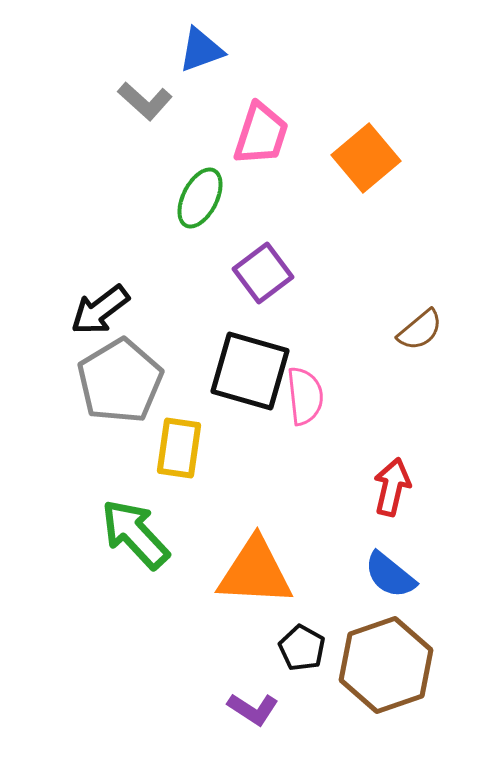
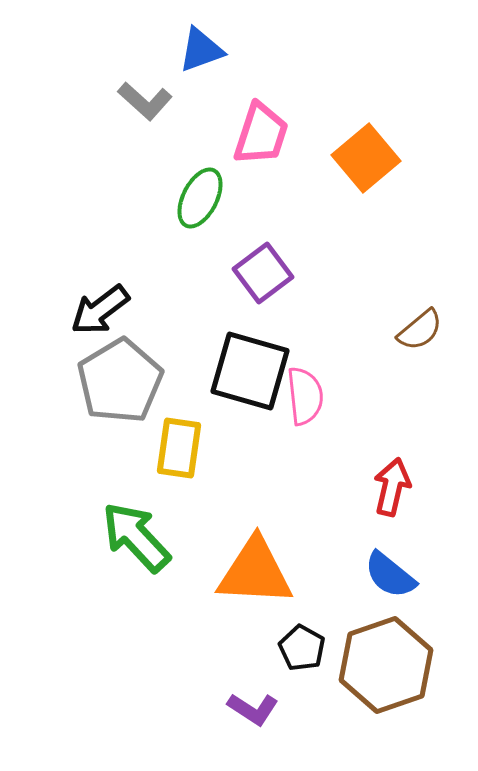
green arrow: moved 1 px right, 3 px down
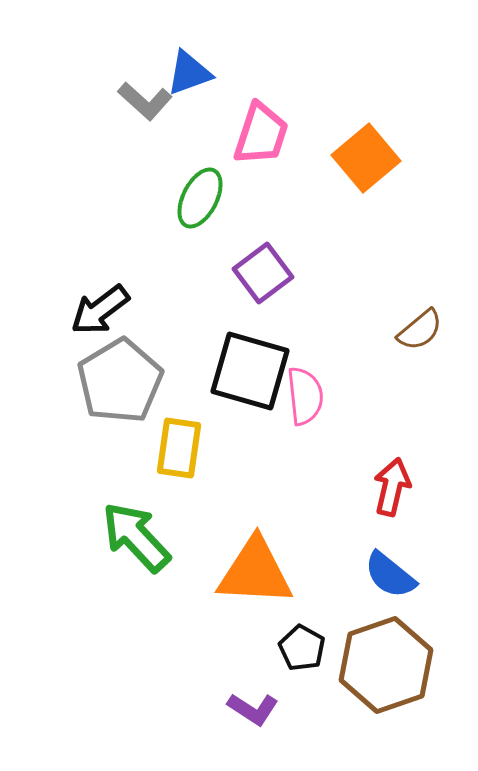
blue triangle: moved 12 px left, 23 px down
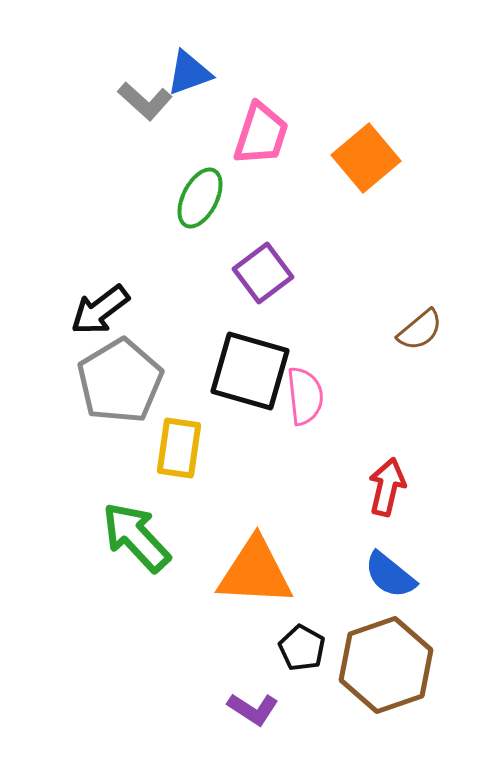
red arrow: moved 5 px left
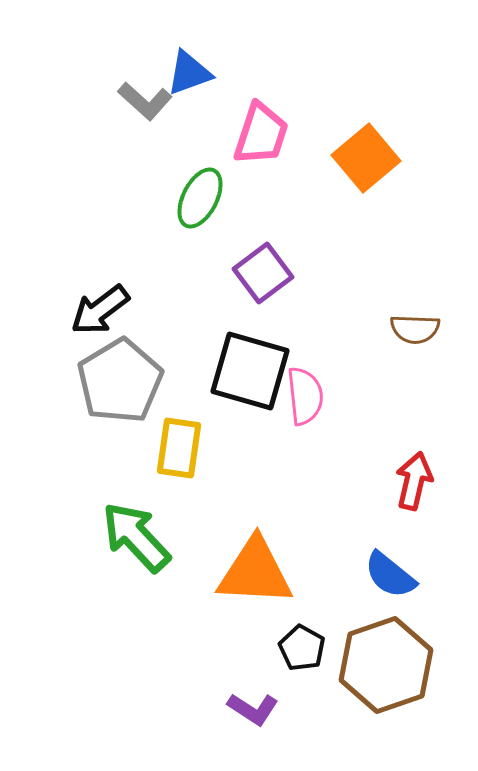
brown semicircle: moved 5 px left, 1 px up; rotated 42 degrees clockwise
red arrow: moved 27 px right, 6 px up
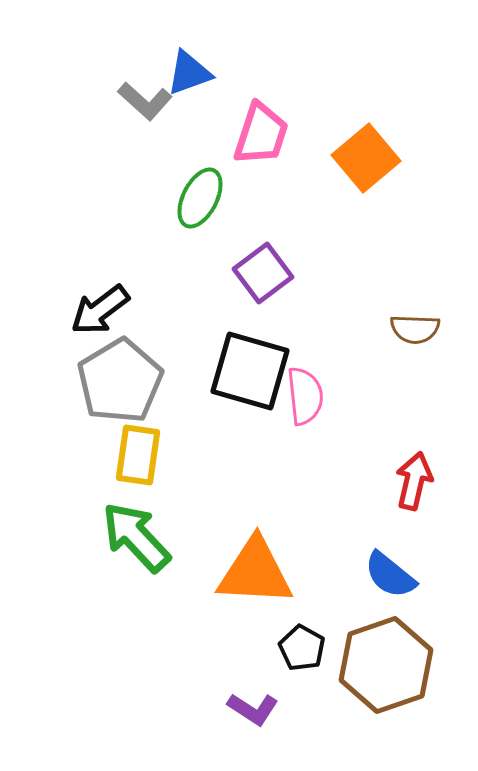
yellow rectangle: moved 41 px left, 7 px down
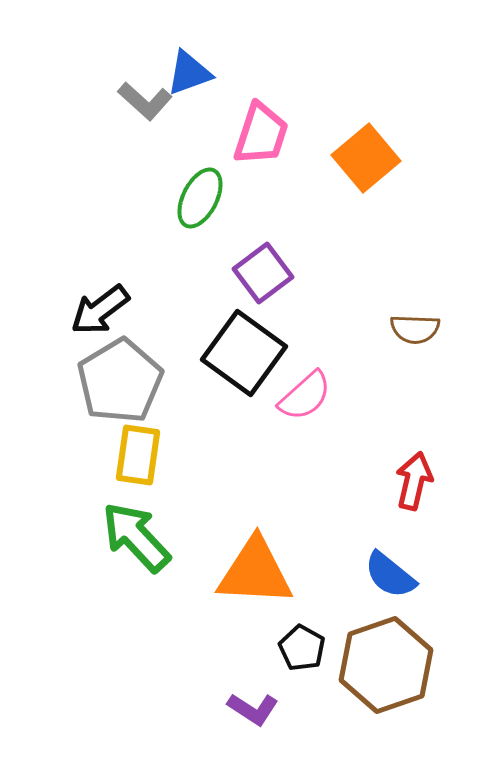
black square: moved 6 px left, 18 px up; rotated 20 degrees clockwise
pink semicircle: rotated 54 degrees clockwise
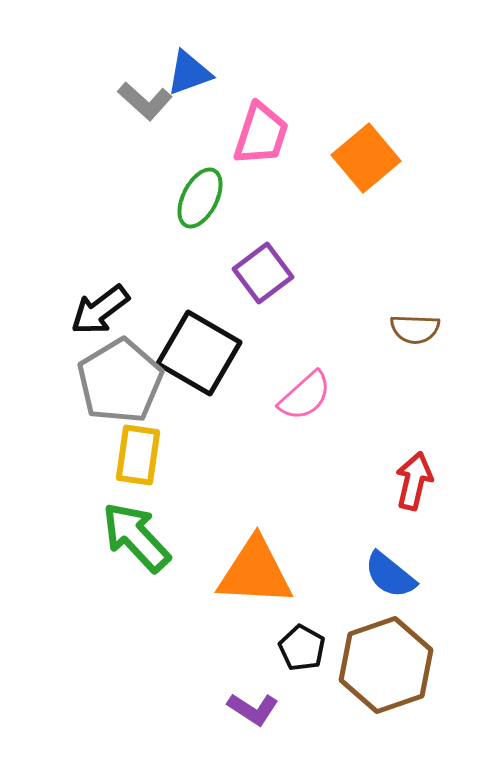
black square: moved 45 px left; rotated 6 degrees counterclockwise
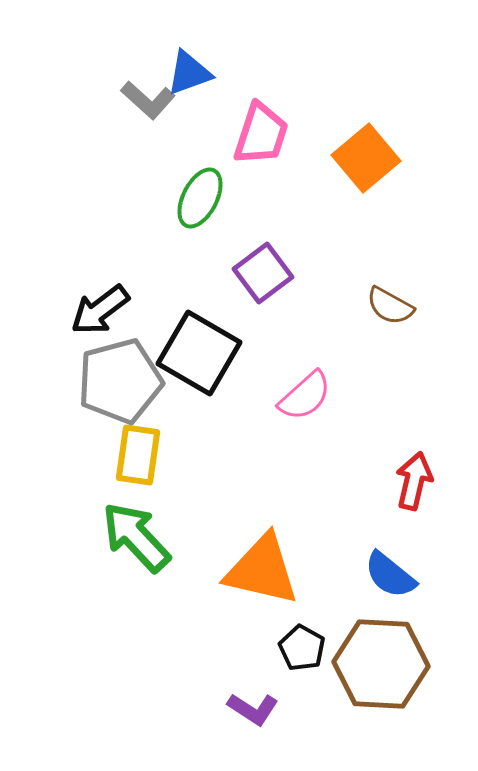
gray L-shape: moved 3 px right, 1 px up
brown semicircle: moved 25 px left, 23 px up; rotated 27 degrees clockwise
gray pentagon: rotated 16 degrees clockwise
orange triangle: moved 7 px right, 2 px up; rotated 10 degrees clockwise
brown hexagon: moved 5 px left, 1 px up; rotated 22 degrees clockwise
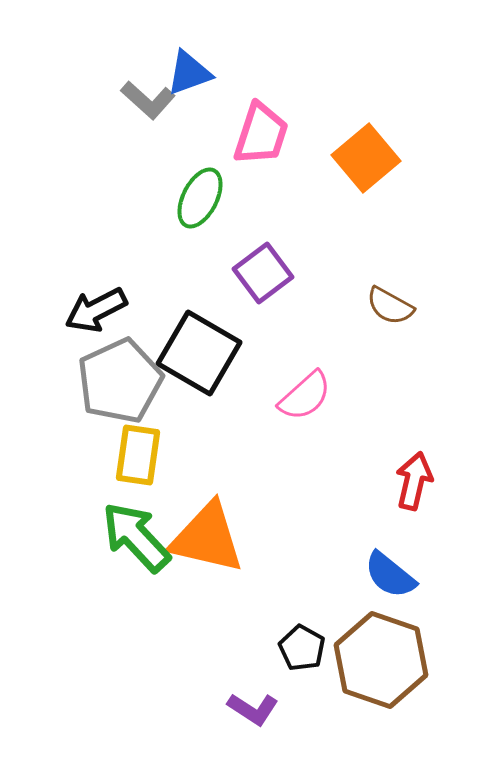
black arrow: moved 4 px left; rotated 10 degrees clockwise
gray pentagon: rotated 10 degrees counterclockwise
orange triangle: moved 55 px left, 32 px up
brown hexagon: moved 4 px up; rotated 16 degrees clockwise
